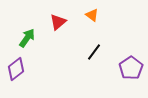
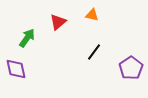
orange triangle: rotated 24 degrees counterclockwise
purple diamond: rotated 65 degrees counterclockwise
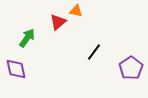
orange triangle: moved 16 px left, 4 px up
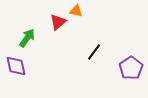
purple diamond: moved 3 px up
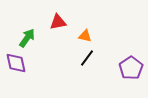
orange triangle: moved 9 px right, 25 px down
red triangle: rotated 30 degrees clockwise
black line: moved 7 px left, 6 px down
purple diamond: moved 3 px up
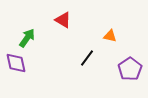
red triangle: moved 5 px right, 2 px up; rotated 42 degrees clockwise
orange triangle: moved 25 px right
purple pentagon: moved 1 px left, 1 px down
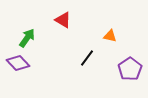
purple diamond: moved 2 px right; rotated 30 degrees counterclockwise
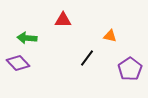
red triangle: rotated 30 degrees counterclockwise
green arrow: rotated 120 degrees counterclockwise
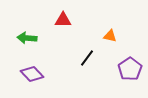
purple diamond: moved 14 px right, 11 px down
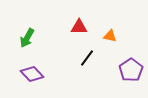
red triangle: moved 16 px right, 7 px down
green arrow: rotated 66 degrees counterclockwise
purple pentagon: moved 1 px right, 1 px down
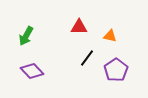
green arrow: moved 1 px left, 2 px up
purple pentagon: moved 15 px left
purple diamond: moved 3 px up
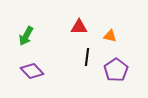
black line: moved 1 px up; rotated 30 degrees counterclockwise
